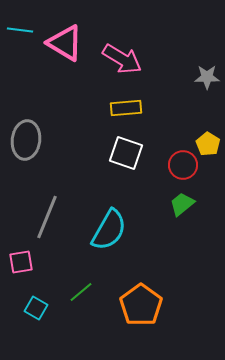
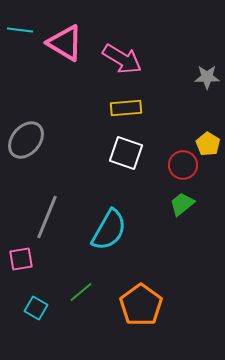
gray ellipse: rotated 33 degrees clockwise
pink square: moved 3 px up
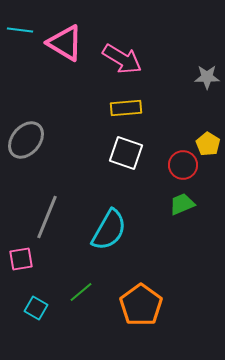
green trapezoid: rotated 16 degrees clockwise
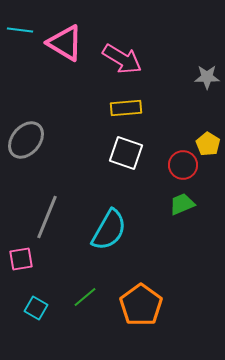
green line: moved 4 px right, 5 px down
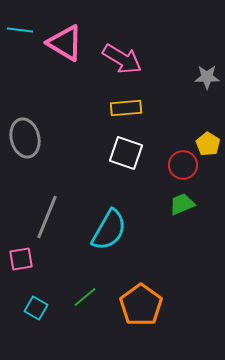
gray ellipse: moved 1 px left, 2 px up; rotated 54 degrees counterclockwise
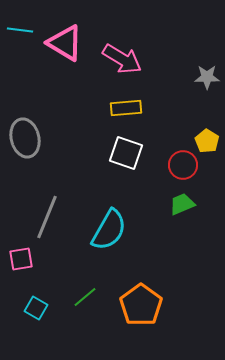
yellow pentagon: moved 1 px left, 3 px up
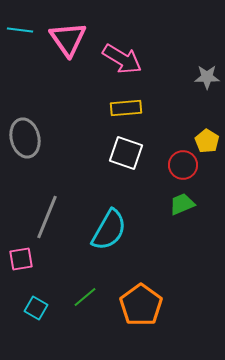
pink triangle: moved 3 px right, 4 px up; rotated 24 degrees clockwise
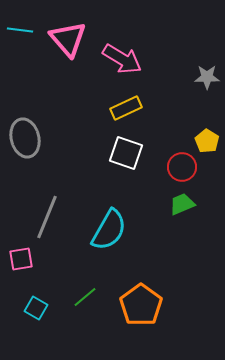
pink triangle: rotated 6 degrees counterclockwise
yellow rectangle: rotated 20 degrees counterclockwise
red circle: moved 1 px left, 2 px down
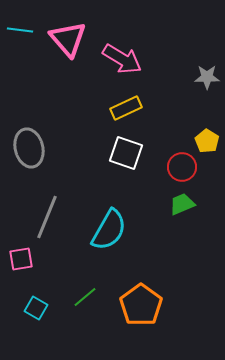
gray ellipse: moved 4 px right, 10 px down
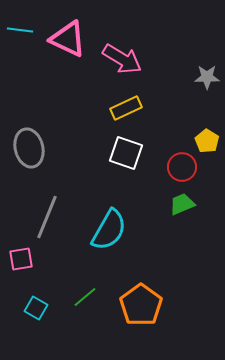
pink triangle: rotated 24 degrees counterclockwise
